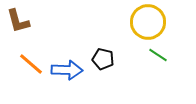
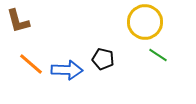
yellow circle: moved 3 px left
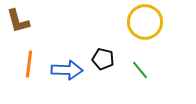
green line: moved 18 px left, 15 px down; rotated 18 degrees clockwise
orange line: moved 2 px left; rotated 56 degrees clockwise
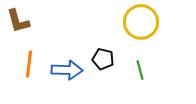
yellow circle: moved 4 px left
green line: rotated 24 degrees clockwise
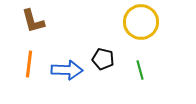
brown L-shape: moved 15 px right
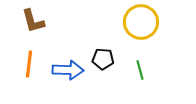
black pentagon: rotated 10 degrees counterclockwise
blue arrow: moved 1 px right
